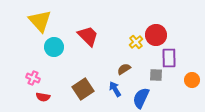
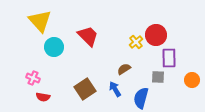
gray square: moved 2 px right, 2 px down
brown square: moved 2 px right
blue semicircle: rotated 10 degrees counterclockwise
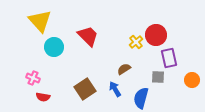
purple rectangle: rotated 12 degrees counterclockwise
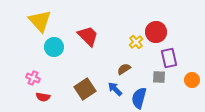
red circle: moved 3 px up
gray square: moved 1 px right
blue arrow: rotated 14 degrees counterclockwise
blue semicircle: moved 2 px left
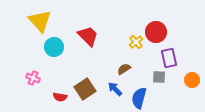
red semicircle: moved 17 px right
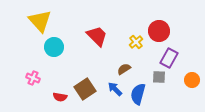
red circle: moved 3 px right, 1 px up
red trapezoid: moved 9 px right
purple rectangle: rotated 42 degrees clockwise
blue semicircle: moved 1 px left, 4 px up
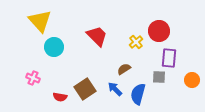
purple rectangle: rotated 24 degrees counterclockwise
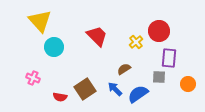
orange circle: moved 4 px left, 4 px down
blue semicircle: rotated 40 degrees clockwise
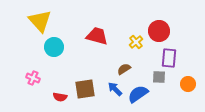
red trapezoid: rotated 30 degrees counterclockwise
brown square: rotated 25 degrees clockwise
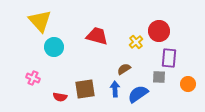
blue arrow: rotated 42 degrees clockwise
